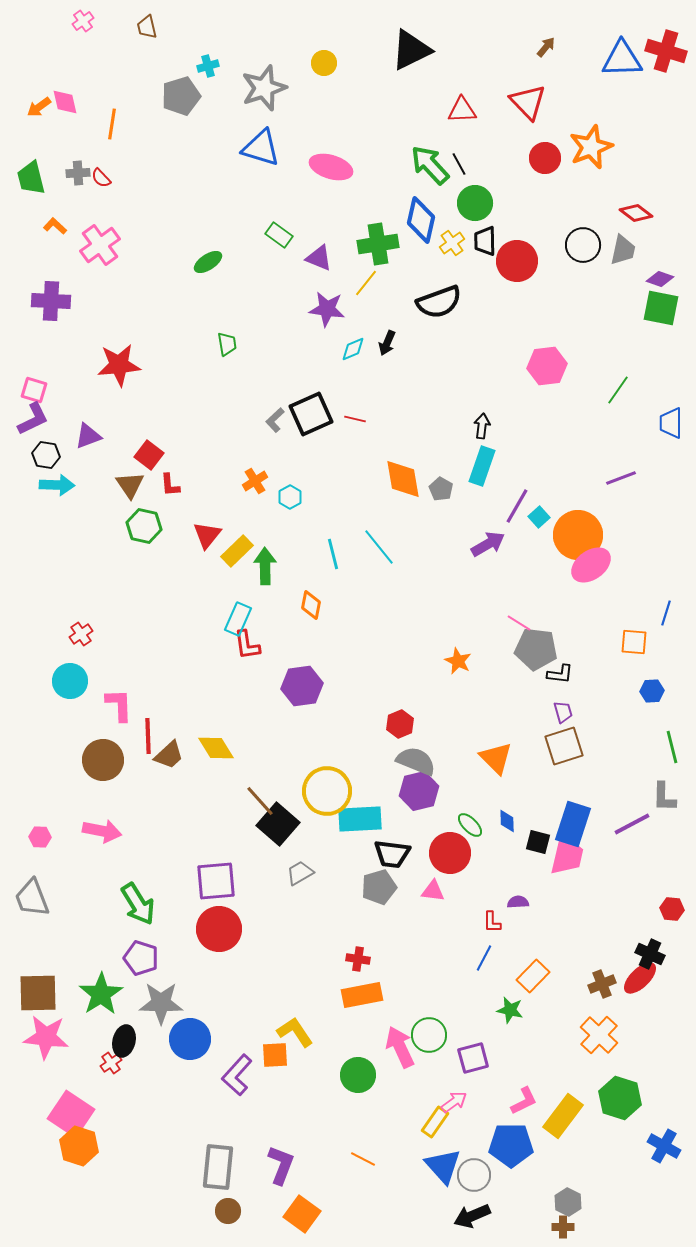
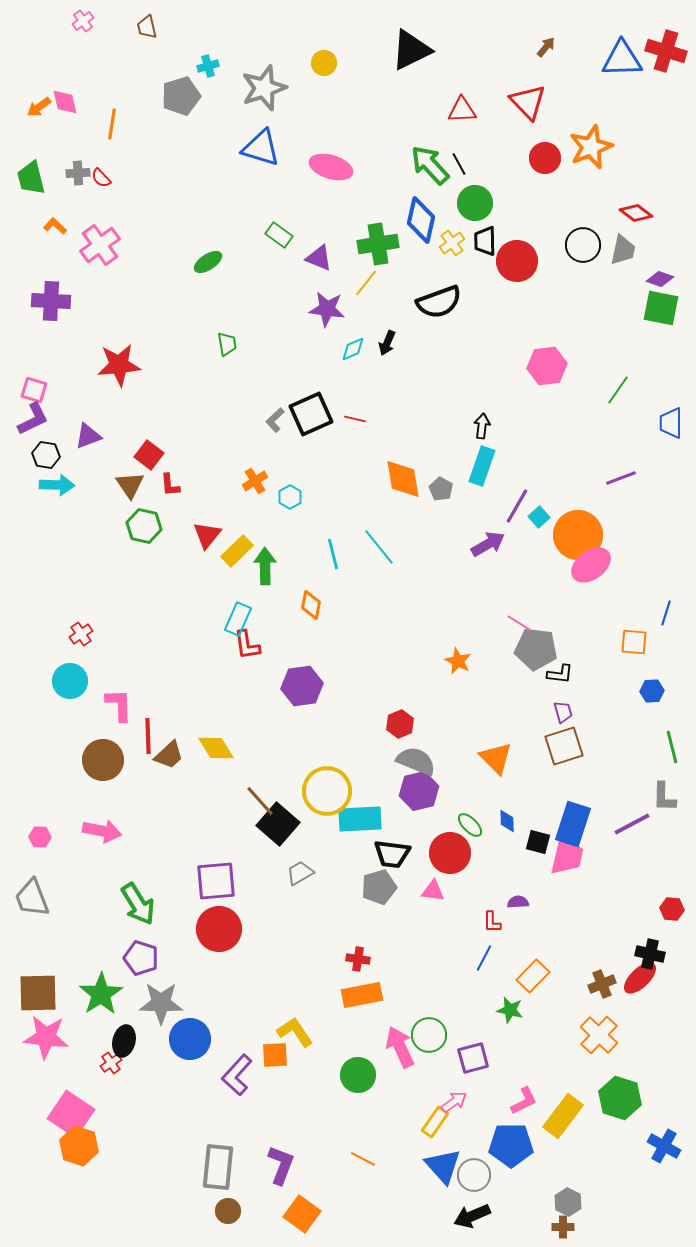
black cross at (650, 954): rotated 12 degrees counterclockwise
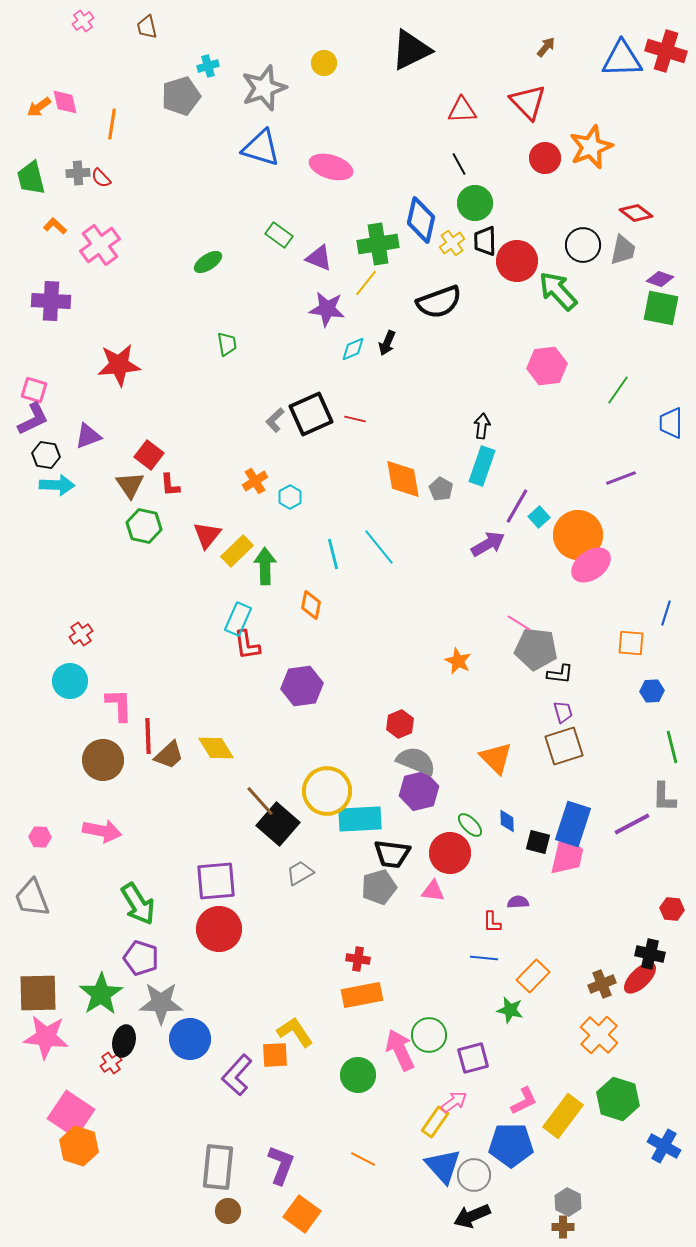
green arrow at (430, 165): moved 128 px right, 126 px down
orange square at (634, 642): moved 3 px left, 1 px down
blue line at (484, 958): rotated 68 degrees clockwise
pink arrow at (400, 1047): moved 3 px down
green hexagon at (620, 1098): moved 2 px left, 1 px down
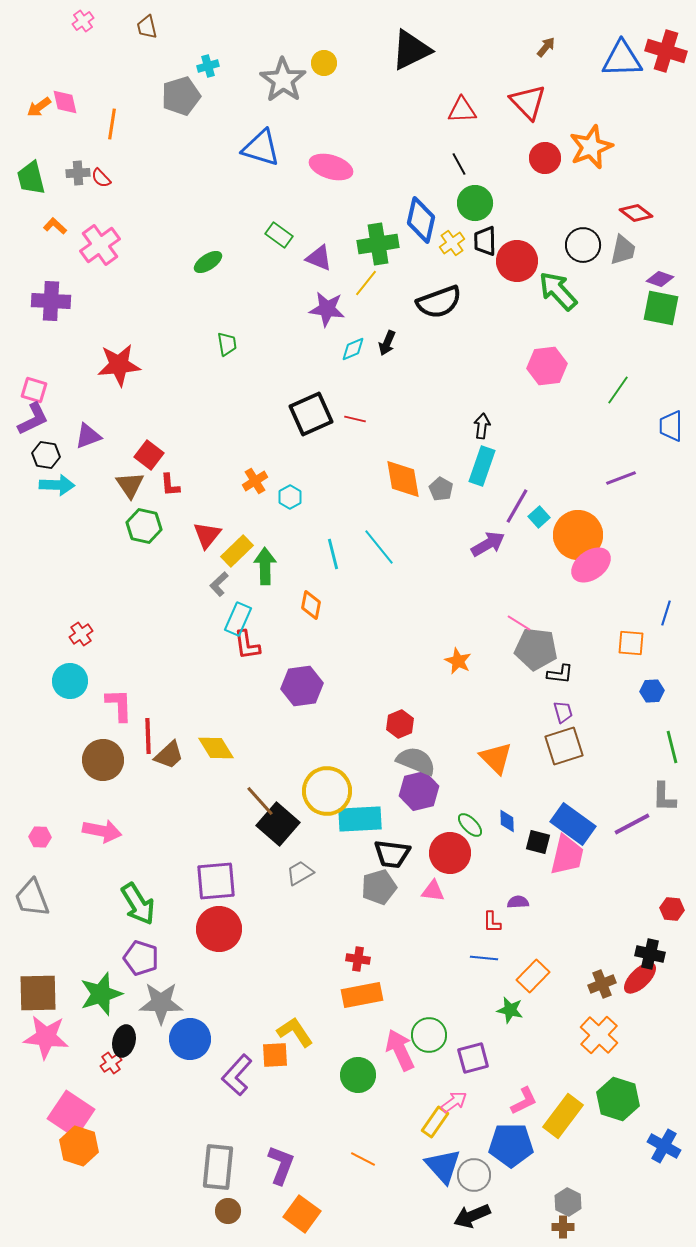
gray star at (264, 88): moved 19 px right, 8 px up; rotated 18 degrees counterclockwise
gray L-shape at (275, 420): moved 56 px left, 164 px down
blue trapezoid at (671, 423): moved 3 px down
blue rectangle at (573, 824): rotated 72 degrees counterclockwise
green star at (101, 994): rotated 15 degrees clockwise
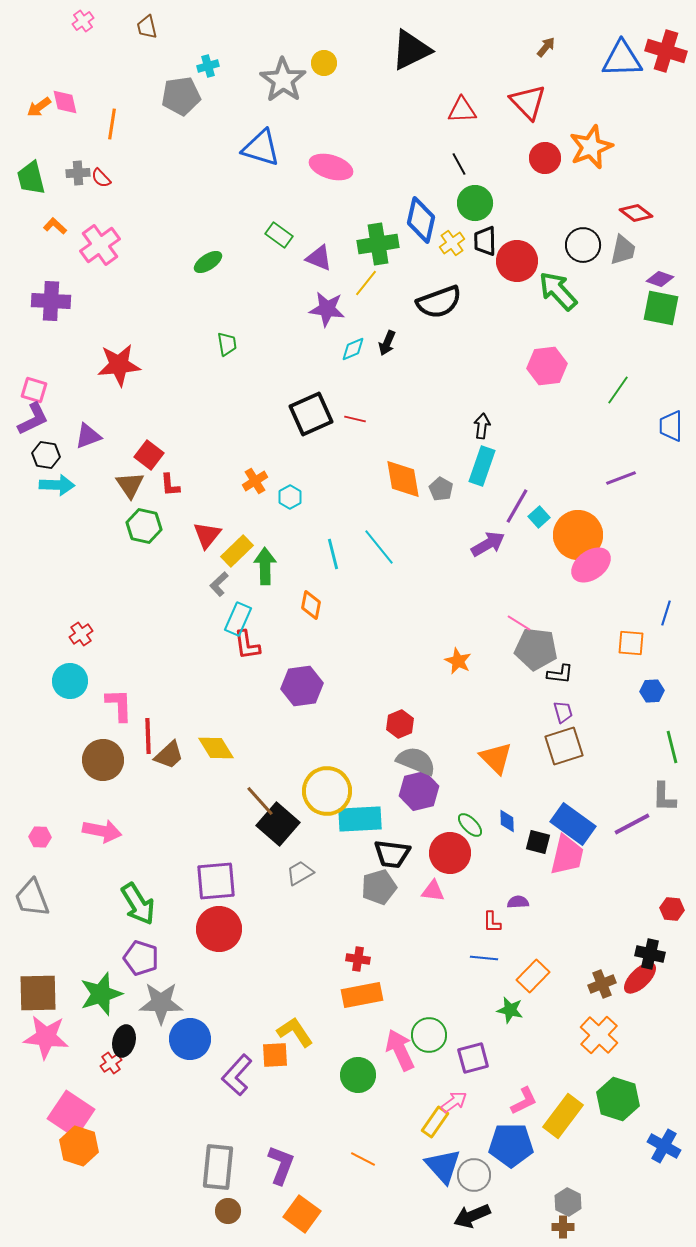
gray pentagon at (181, 96): rotated 9 degrees clockwise
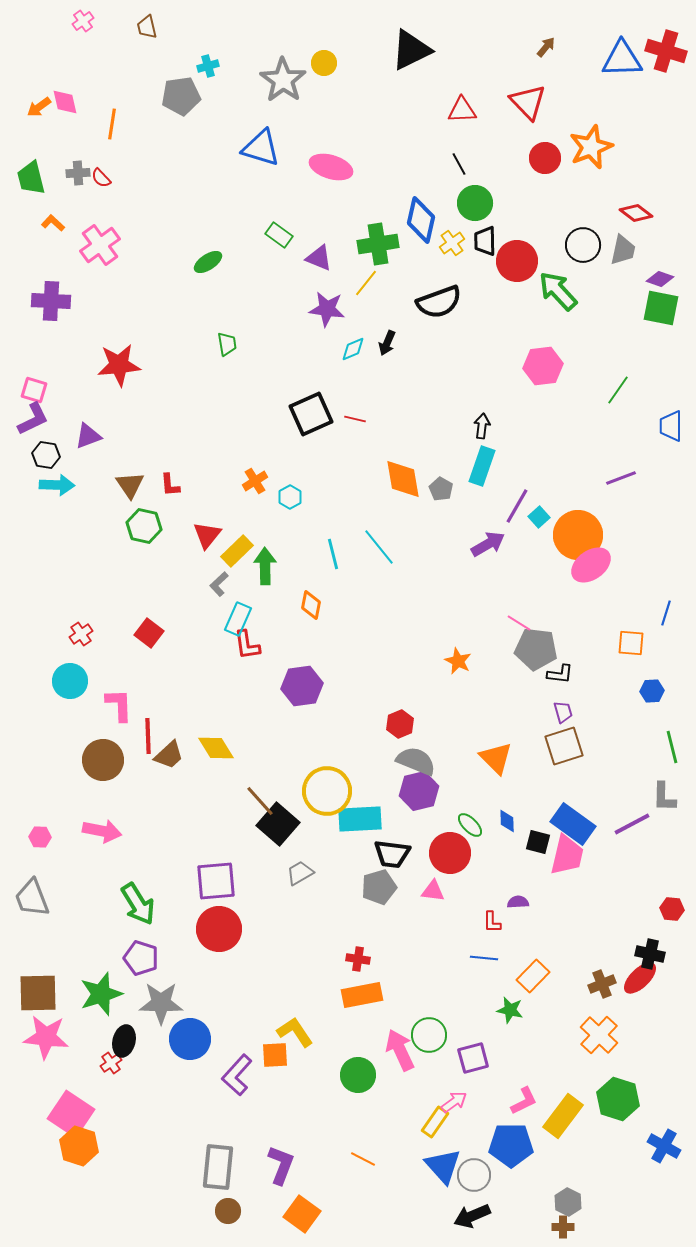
orange L-shape at (55, 226): moved 2 px left, 3 px up
pink hexagon at (547, 366): moved 4 px left
red square at (149, 455): moved 178 px down
